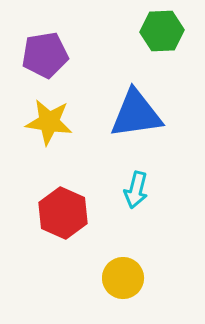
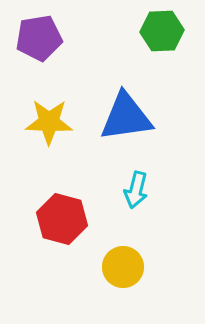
purple pentagon: moved 6 px left, 17 px up
blue triangle: moved 10 px left, 3 px down
yellow star: rotated 6 degrees counterclockwise
red hexagon: moved 1 px left, 6 px down; rotated 9 degrees counterclockwise
yellow circle: moved 11 px up
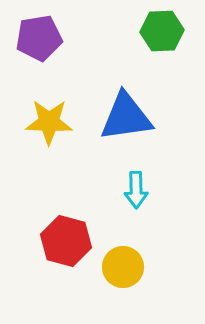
cyan arrow: rotated 15 degrees counterclockwise
red hexagon: moved 4 px right, 22 px down
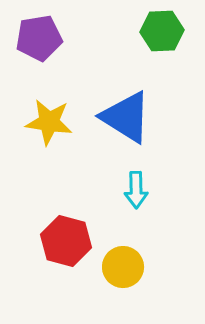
blue triangle: rotated 40 degrees clockwise
yellow star: rotated 6 degrees clockwise
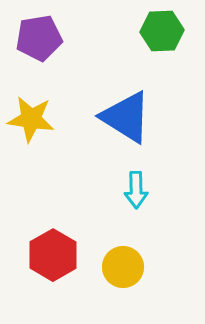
yellow star: moved 18 px left, 3 px up
red hexagon: moved 13 px left, 14 px down; rotated 15 degrees clockwise
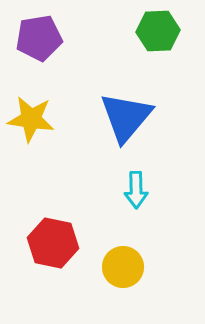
green hexagon: moved 4 px left
blue triangle: rotated 38 degrees clockwise
red hexagon: moved 12 px up; rotated 18 degrees counterclockwise
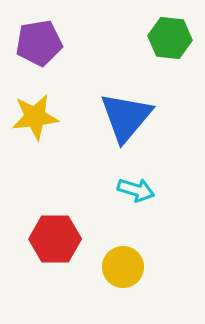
green hexagon: moved 12 px right, 7 px down; rotated 9 degrees clockwise
purple pentagon: moved 5 px down
yellow star: moved 4 px right, 2 px up; rotated 15 degrees counterclockwise
cyan arrow: rotated 72 degrees counterclockwise
red hexagon: moved 2 px right, 4 px up; rotated 12 degrees counterclockwise
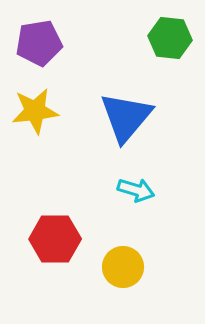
yellow star: moved 6 px up
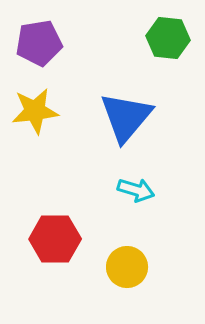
green hexagon: moved 2 px left
yellow circle: moved 4 px right
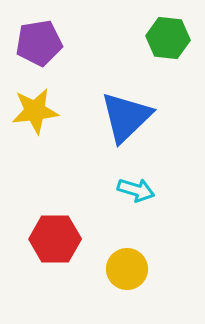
blue triangle: rotated 6 degrees clockwise
yellow circle: moved 2 px down
